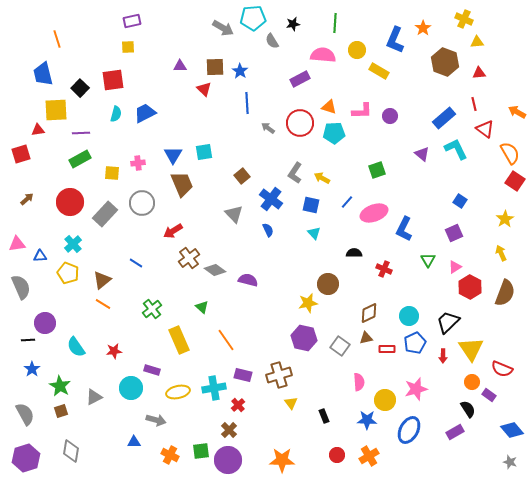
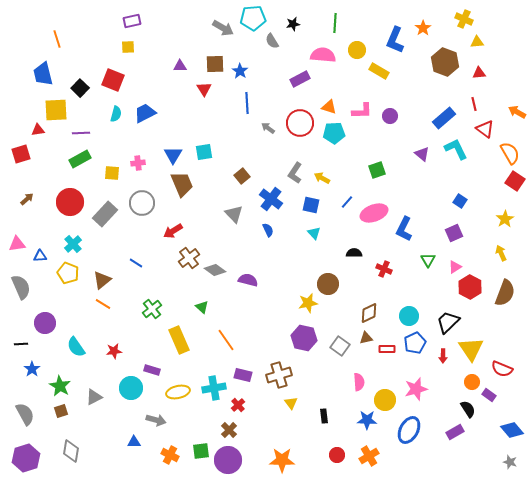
brown square at (215, 67): moved 3 px up
red square at (113, 80): rotated 30 degrees clockwise
red triangle at (204, 89): rotated 14 degrees clockwise
black line at (28, 340): moved 7 px left, 4 px down
black rectangle at (324, 416): rotated 16 degrees clockwise
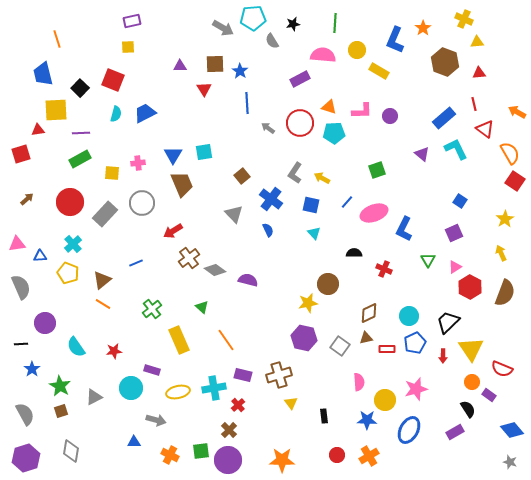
blue line at (136, 263): rotated 56 degrees counterclockwise
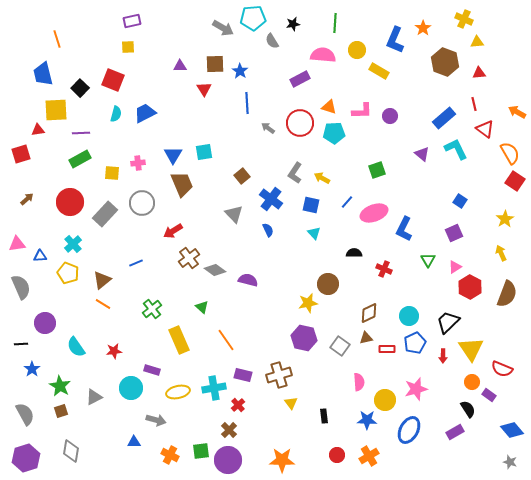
brown semicircle at (505, 293): moved 2 px right, 1 px down
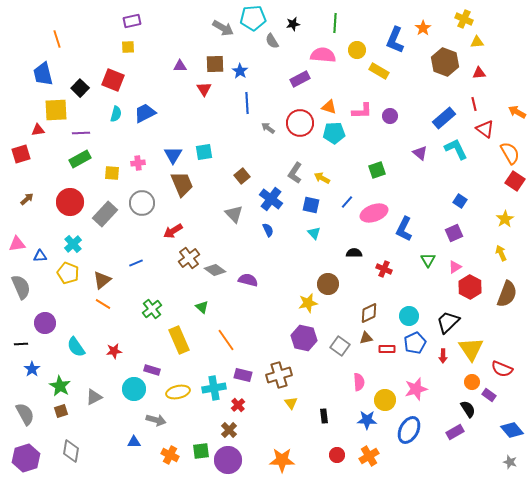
purple triangle at (422, 154): moved 2 px left, 1 px up
cyan circle at (131, 388): moved 3 px right, 1 px down
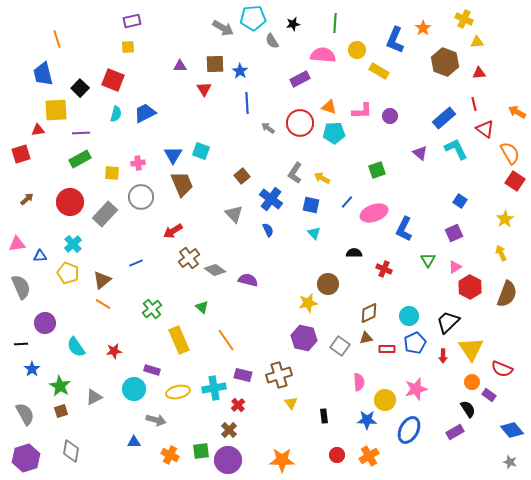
cyan square at (204, 152): moved 3 px left, 1 px up; rotated 30 degrees clockwise
gray circle at (142, 203): moved 1 px left, 6 px up
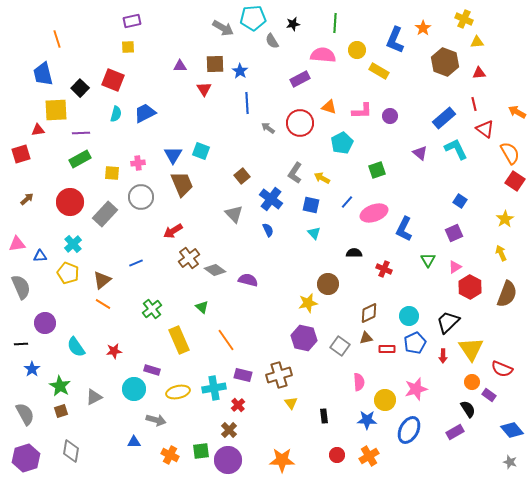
cyan pentagon at (334, 133): moved 8 px right, 10 px down; rotated 25 degrees counterclockwise
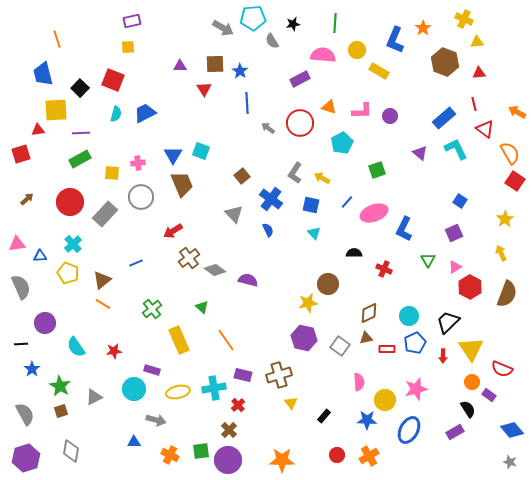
black rectangle at (324, 416): rotated 48 degrees clockwise
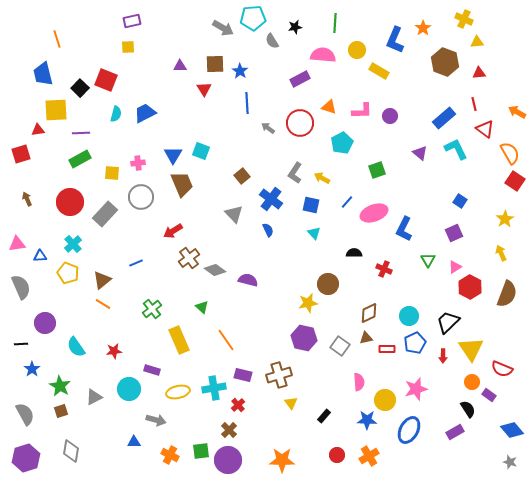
black star at (293, 24): moved 2 px right, 3 px down
red square at (113, 80): moved 7 px left
brown arrow at (27, 199): rotated 72 degrees counterclockwise
cyan circle at (134, 389): moved 5 px left
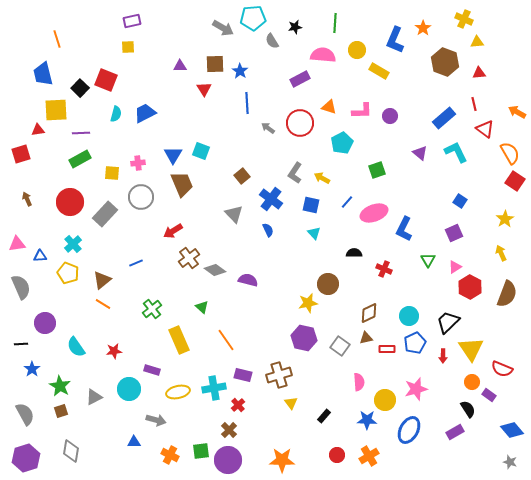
cyan L-shape at (456, 149): moved 3 px down
